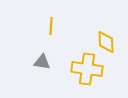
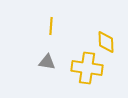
gray triangle: moved 5 px right
yellow cross: moved 1 px up
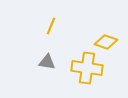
yellow line: rotated 18 degrees clockwise
yellow diamond: rotated 70 degrees counterclockwise
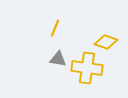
yellow line: moved 4 px right, 2 px down
gray triangle: moved 11 px right, 3 px up
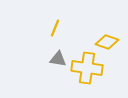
yellow diamond: moved 1 px right
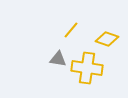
yellow line: moved 16 px right, 2 px down; rotated 18 degrees clockwise
yellow diamond: moved 3 px up
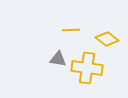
yellow line: rotated 48 degrees clockwise
yellow diamond: rotated 20 degrees clockwise
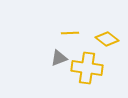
yellow line: moved 1 px left, 3 px down
gray triangle: moved 1 px right, 1 px up; rotated 30 degrees counterclockwise
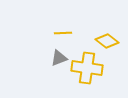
yellow line: moved 7 px left
yellow diamond: moved 2 px down
